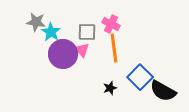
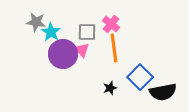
pink cross: rotated 12 degrees clockwise
black semicircle: moved 1 px down; rotated 40 degrees counterclockwise
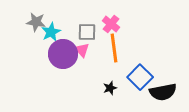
cyan star: rotated 12 degrees clockwise
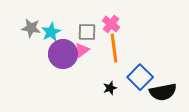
gray star: moved 5 px left, 6 px down
pink triangle: rotated 35 degrees clockwise
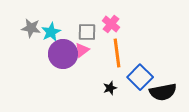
orange line: moved 3 px right, 5 px down
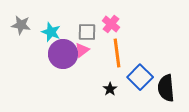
gray star: moved 10 px left, 3 px up
cyan star: rotated 24 degrees counterclockwise
black star: moved 1 px down; rotated 16 degrees counterclockwise
black semicircle: moved 3 px right, 4 px up; rotated 96 degrees clockwise
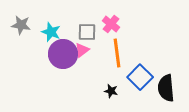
black star: moved 1 px right, 2 px down; rotated 24 degrees counterclockwise
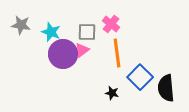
black star: moved 1 px right, 2 px down
